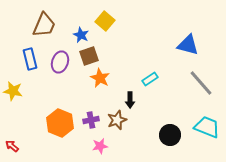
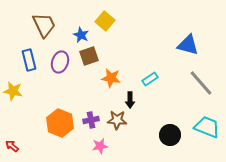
brown trapezoid: rotated 48 degrees counterclockwise
blue rectangle: moved 1 px left, 1 px down
orange star: moved 11 px right; rotated 18 degrees counterclockwise
brown star: rotated 24 degrees clockwise
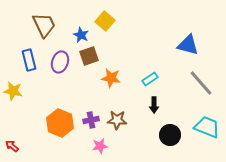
black arrow: moved 24 px right, 5 px down
